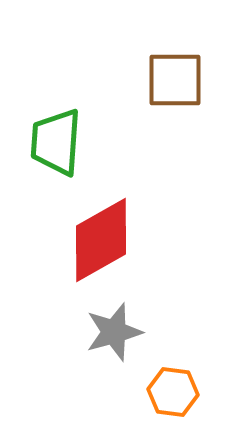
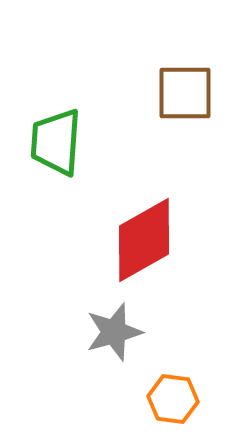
brown square: moved 10 px right, 13 px down
red diamond: moved 43 px right
orange hexagon: moved 7 px down
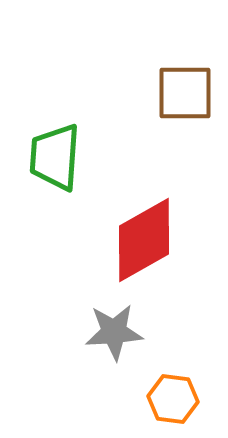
green trapezoid: moved 1 px left, 15 px down
gray star: rotated 12 degrees clockwise
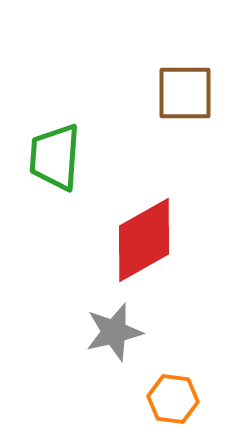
gray star: rotated 10 degrees counterclockwise
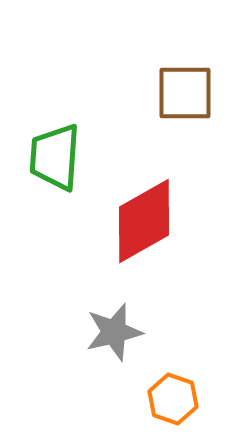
red diamond: moved 19 px up
orange hexagon: rotated 12 degrees clockwise
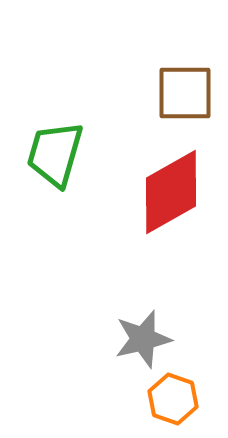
green trapezoid: moved 3 px up; rotated 12 degrees clockwise
red diamond: moved 27 px right, 29 px up
gray star: moved 29 px right, 7 px down
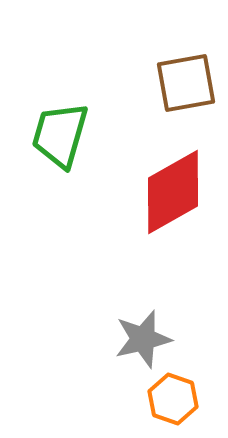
brown square: moved 1 px right, 10 px up; rotated 10 degrees counterclockwise
green trapezoid: moved 5 px right, 19 px up
red diamond: moved 2 px right
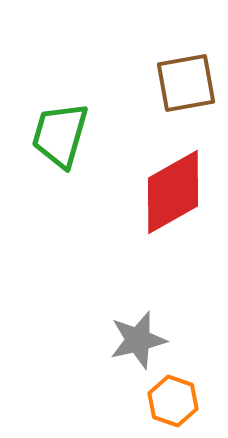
gray star: moved 5 px left, 1 px down
orange hexagon: moved 2 px down
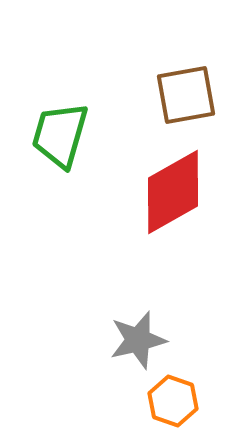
brown square: moved 12 px down
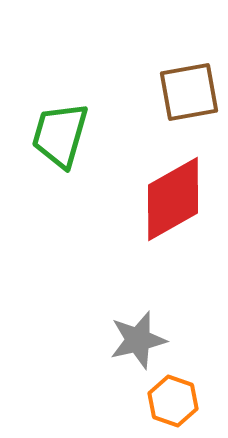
brown square: moved 3 px right, 3 px up
red diamond: moved 7 px down
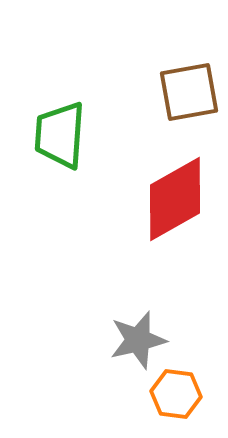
green trapezoid: rotated 12 degrees counterclockwise
red diamond: moved 2 px right
orange hexagon: moved 3 px right, 7 px up; rotated 12 degrees counterclockwise
